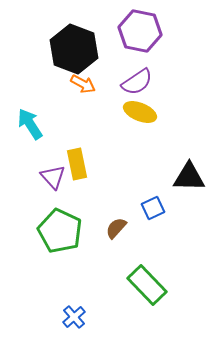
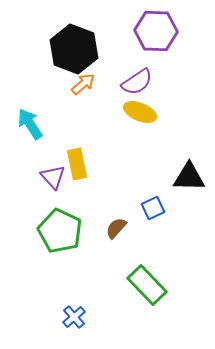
purple hexagon: moved 16 px right; rotated 9 degrees counterclockwise
orange arrow: rotated 70 degrees counterclockwise
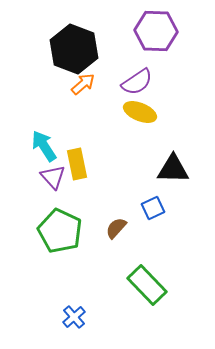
cyan arrow: moved 14 px right, 22 px down
black triangle: moved 16 px left, 8 px up
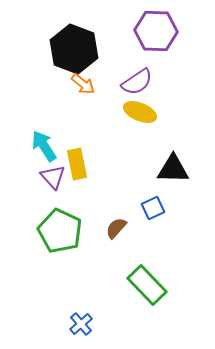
orange arrow: rotated 80 degrees clockwise
blue cross: moved 7 px right, 7 px down
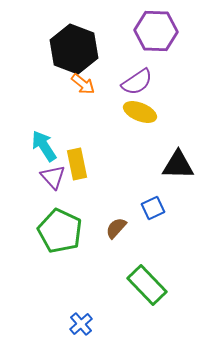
black triangle: moved 5 px right, 4 px up
